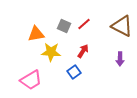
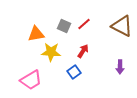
purple arrow: moved 8 px down
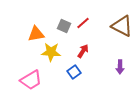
red line: moved 1 px left, 1 px up
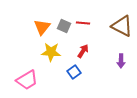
red line: rotated 48 degrees clockwise
orange triangle: moved 6 px right, 7 px up; rotated 42 degrees counterclockwise
purple arrow: moved 1 px right, 6 px up
pink trapezoid: moved 4 px left
